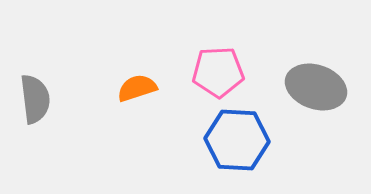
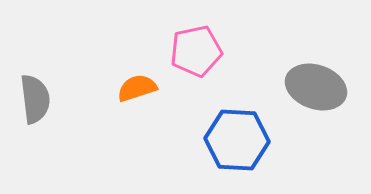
pink pentagon: moved 22 px left, 21 px up; rotated 9 degrees counterclockwise
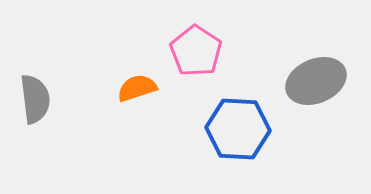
pink pentagon: rotated 27 degrees counterclockwise
gray ellipse: moved 6 px up; rotated 42 degrees counterclockwise
blue hexagon: moved 1 px right, 11 px up
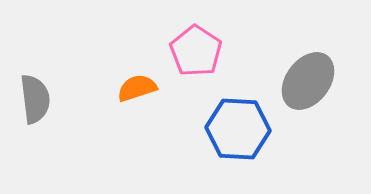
gray ellipse: moved 8 px left; rotated 30 degrees counterclockwise
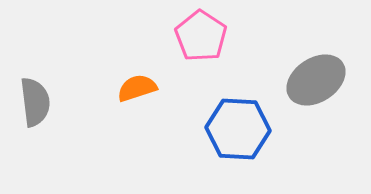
pink pentagon: moved 5 px right, 15 px up
gray ellipse: moved 8 px right, 1 px up; rotated 20 degrees clockwise
gray semicircle: moved 3 px down
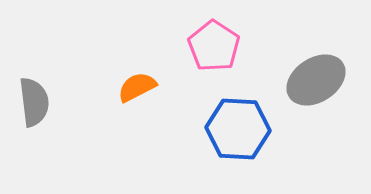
pink pentagon: moved 13 px right, 10 px down
orange semicircle: moved 1 px up; rotated 9 degrees counterclockwise
gray semicircle: moved 1 px left
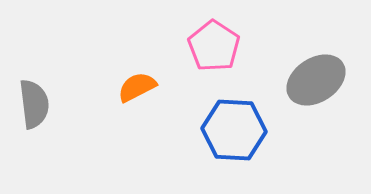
gray semicircle: moved 2 px down
blue hexagon: moved 4 px left, 1 px down
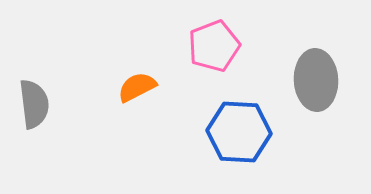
pink pentagon: rotated 18 degrees clockwise
gray ellipse: rotated 60 degrees counterclockwise
blue hexagon: moved 5 px right, 2 px down
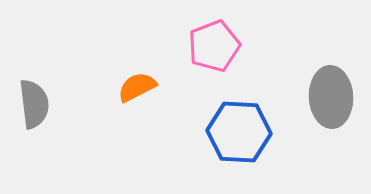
gray ellipse: moved 15 px right, 17 px down
